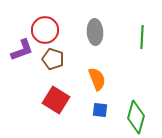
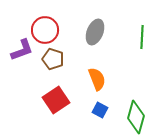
gray ellipse: rotated 25 degrees clockwise
red square: rotated 24 degrees clockwise
blue square: rotated 21 degrees clockwise
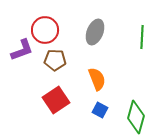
brown pentagon: moved 2 px right, 1 px down; rotated 15 degrees counterclockwise
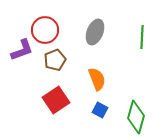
brown pentagon: rotated 25 degrees counterclockwise
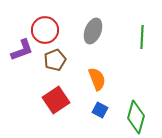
gray ellipse: moved 2 px left, 1 px up
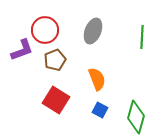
red square: rotated 24 degrees counterclockwise
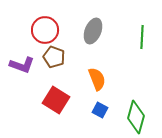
purple L-shape: moved 15 px down; rotated 40 degrees clockwise
brown pentagon: moved 1 px left, 3 px up; rotated 30 degrees counterclockwise
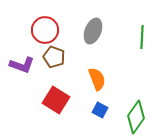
green diamond: rotated 20 degrees clockwise
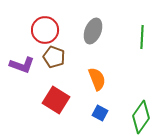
blue square: moved 3 px down
green diamond: moved 5 px right
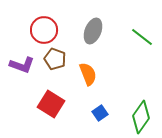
red circle: moved 1 px left
green line: rotated 55 degrees counterclockwise
brown pentagon: moved 1 px right, 2 px down
orange semicircle: moved 9 px left, 5 px up
red square: moved 5 px left, 4 px down
blue square: rotated 28 degrees clockwise
